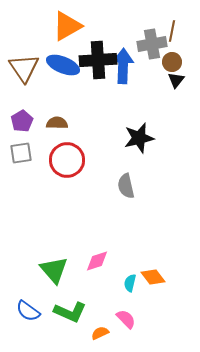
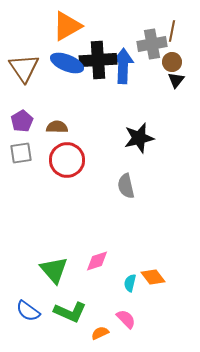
blue ellipse: moved 4 px right, 2 px up
brown semicircle: moved 4 px down
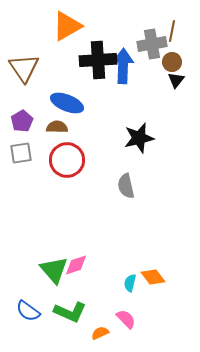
blue ellipse: moved 40 px down
pink diamond: moved 21 px left, 4 px down
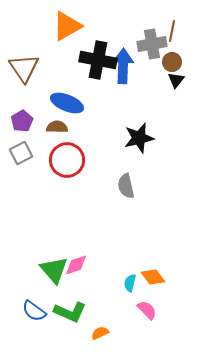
black cross: rotated 15 degrees clockwise
gray square: rotated 20 degrees counterclockwise
blue semicircle: moved 6 px right
pink semicircle: moved 21 px right, 9 px up
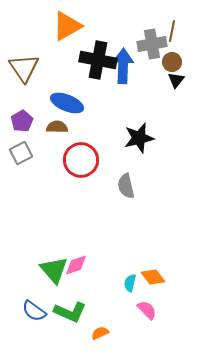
red circle: moved 14 px right
